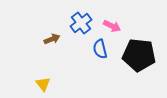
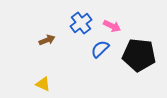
brown arrow: moved 5 px left, 1 px down
blue semicircle: rotated 60 degrees clockwise
yellow triangle: rotated 28 degrees counterclockwise
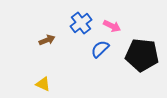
black pentagon: moved 3 px right
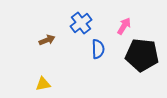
pink arrow: moved 12 px right; rotated 84 degrees counterclockwise
blue semicircle: moved 2 px left; rotated 132 degrees clockwise
yellow triangle: rotated 35 degrees counterclockwise
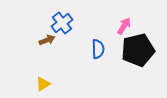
blue cross: moved 19 px left
black pentagon: moved 4 px left, 5 px up; rotated 20 degrees counterclockwise
yellow triangle: rotated 21 degrees counterclockwise
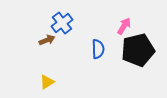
yellow triangle: moved 4 px right, 2 px up
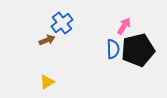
blue semicircle: moved 15 px right
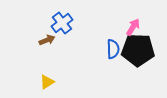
pink arrow: moved 9 px right, 1 px down
black pentagon: rotated 16 degrees clockwise
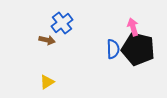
pink arrow: rotated 48 degrees counterclockwise
brown arrow: rotated 35 degrees clockwise
black pentagon: moved 1 px up; rotated 12 degrees clockwise
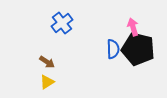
brown arrow: moved 22 px down; rotated 21 degrees clockwise
